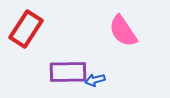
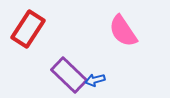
red rectangle: moved 2 px right
purple rectangle: moved 1 px right, 3 px down; rotated 45 degrees clockwise
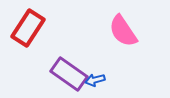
red rectangle: moved 1 px up
purple rectangle: moved 1 px up; rotated 9 degrees counterclockwise
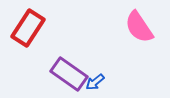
pink semicircle: moved 16 px right, 4 px up
blue arrow: moved 2 px down; rotated 24 degrees counterclockwise
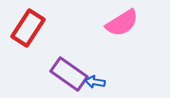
pink semicircle: moved 17 px left, 4 px up; rotated 88 degrees counterclockwise
blue arrow: rotated 48 degrees clockwise
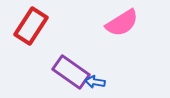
red rectangle: moved 3 px right, 2 px up
purple rectangle: moved 2 px right, 2 px up
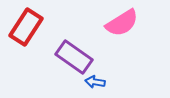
red rectangle: moved 5 px left, 1 px down
purple rectangle: moved 3 px right, 15 px up
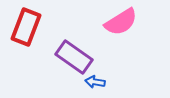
pink semicircle: moved 1 px left, 1 px up
red rectangle: rotated 12 degrees counterclockwise
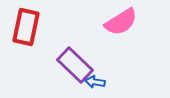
red rectangle: rotated 9 degrees counterclockwise
purple rectangle: moved 1 px right, 8 px down; rotated 9 degrees clockwise
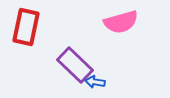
pink semicircle: rotated 16 degrees clockwise
